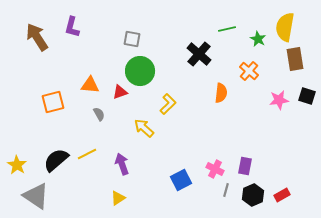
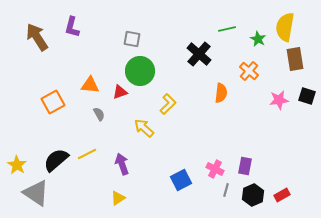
orange square: rotated 15 degrees counterclockwise
gray triangle: moved 3 px up
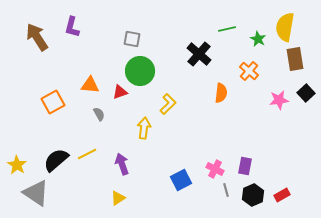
black square: moved 1 px left, 3 px up; rotated 30 degrees clockwise
yellow arrow: rotated 55 degrees clockwise
gray line: rotated 32 degrees counterclockwise
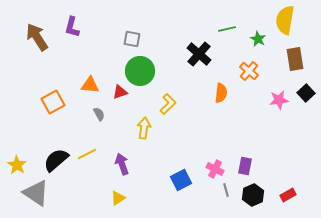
yellow semicircle: moved 7 px up
red rectangle: moved 6 px right
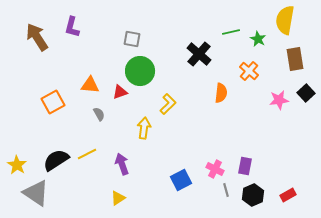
green line: moved 4 px right, 3 px down
black semicircle: rotated 8 degrees clockwise
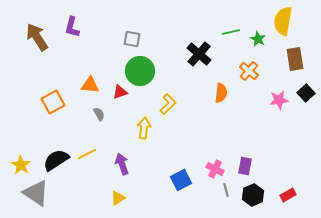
yellow semicircle: moved 2 px left, 1 px down
yellow star: moved 4 px right
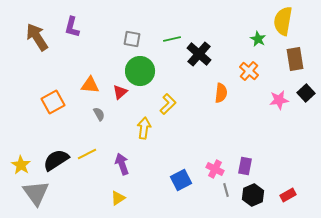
green line: moved 59 px left, 7 px down
red triangle: rotated 21 degrees counterclockwise
gray triangle: rotated 20 degrees clockwise
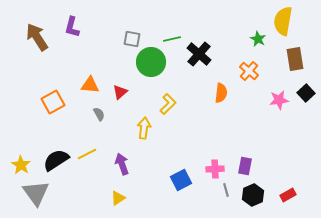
green circle: moved 11 px right, 9 px up
pink cross: rotated 30 degrees counterclockwise
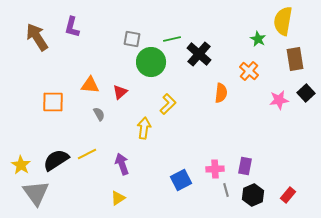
orange square: rotated 30 degrees clockwise
red rectangle: rotated 21 degrees counterclockwise
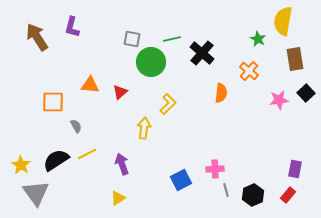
black cross: moved 3 px right, 1 px up
gray semicircle: moved 23 px left, 12 px down
purple rectangle: moved 50 px right, 3 px down
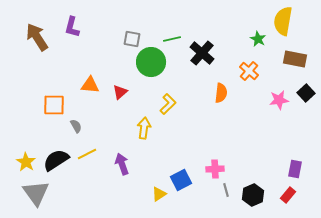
brown rectangle: rotated 70 degrees counterclockwise
orange square: moved 1 px right, 3 px down
yellow star: moved 5 px right, 3 px up
yellow triangle: moved 41 px right, 4 px up
